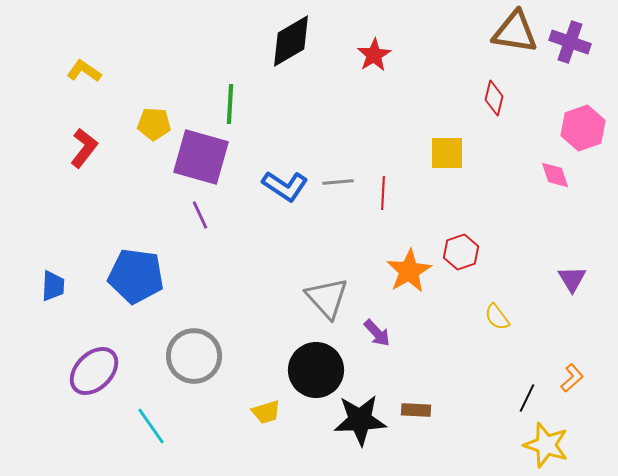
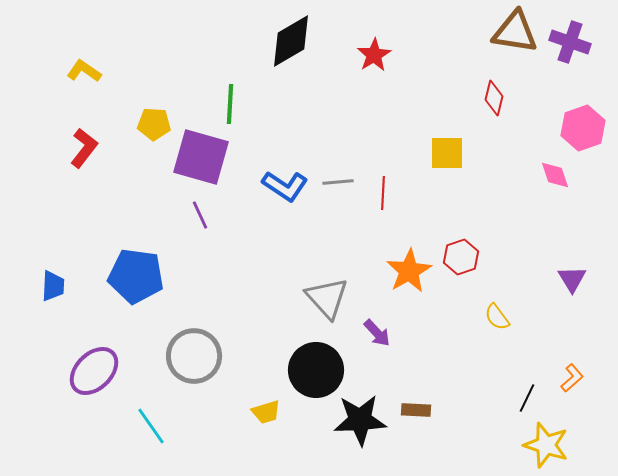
red hexagon: moved 5 px down
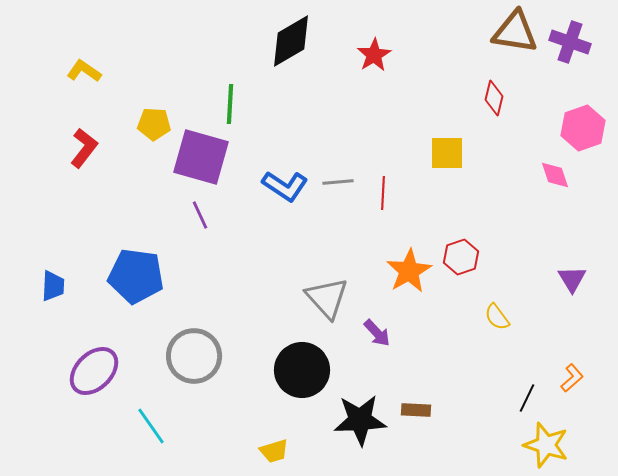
black circle: moved 14 px left
yellow trapezoid: moved 8 px right, 39 px down
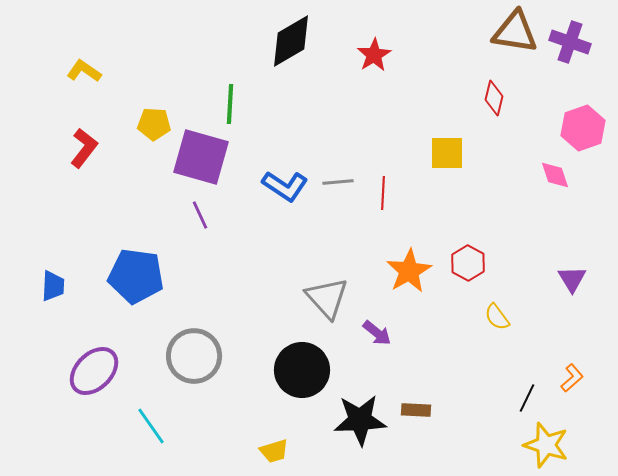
red hexagon: moved 7 px right, 6 px down; rotated 12 degrees counterclockwise
purple arrow: rotated 8 degrees counterclockwise
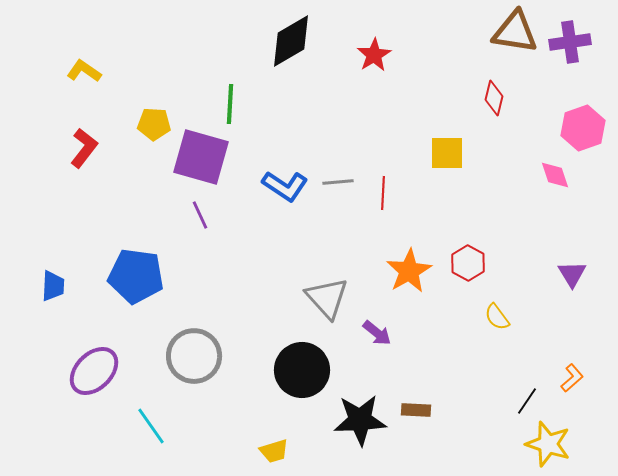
purple cross: rotated 27 degrees counterclockwise
purple triangle: moved 5 px up
black line: moved 3 px down; rotated 8 degrees clockwise
yellow star: moved 2 px right, 1 px up
